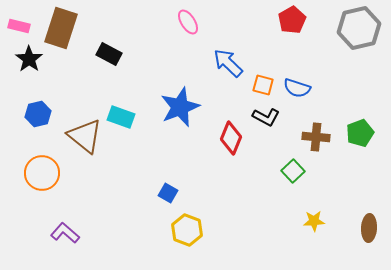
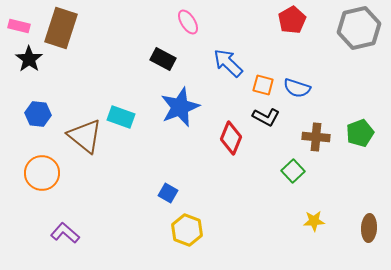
black rectangle: moved 54 px right, 5 px down
blue hexagon: rotated 20 degrees clockwise
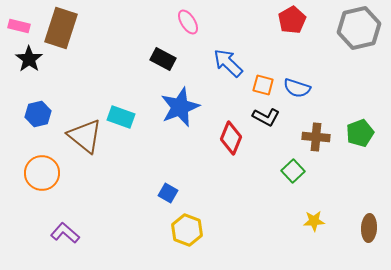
blue hexagon: rotated 20 degrees counterclockwise
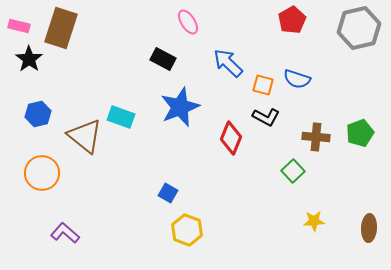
blue semicircle: moved 9 px up
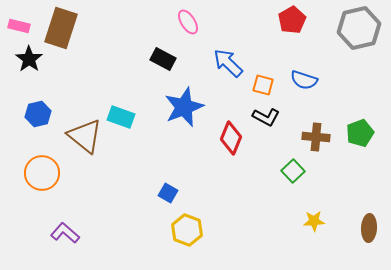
blue semicircle: moved 7 px right, 1 px down
blue star: moved 4 px right
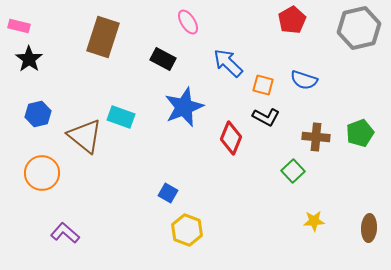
brown rectangle: moved 42 px right, 9 px down
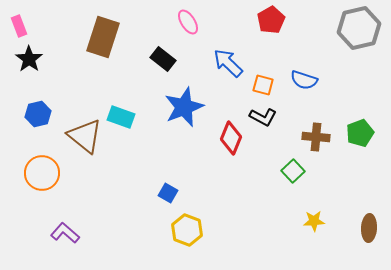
red pentagon: moved 21 px left
pink rectangle: rotated 55 degrees clockwise
black rectangle: rotated 10 degrees clockwise
black L-shape: moved 3 px left
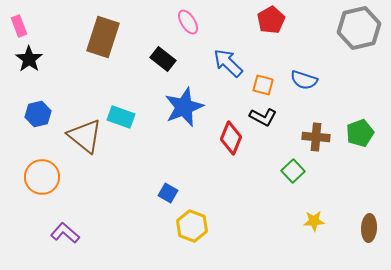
orange circle: moved 4 px down
yellow hexagon: moved 5 px right, 4 px up
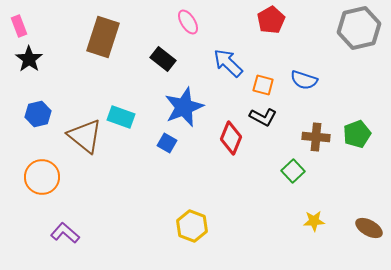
green pentagon: moved 3 px left, 1 px down
blue square: moved 1 px left, 50 px up
brown ellipse: rotated 64 degrees counterclockwise
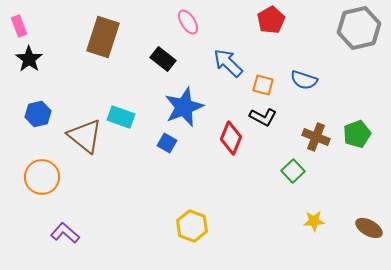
brown cross: rotated 16 degrees clockwise
